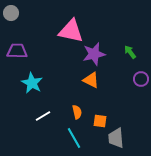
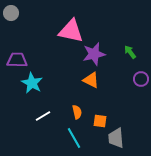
purple trapezoid: moved 9 px down
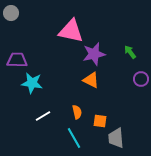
cyan star: rotated 20 degrees counterclockwise
